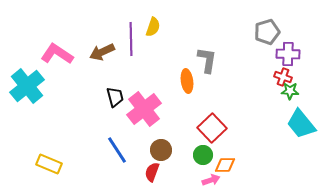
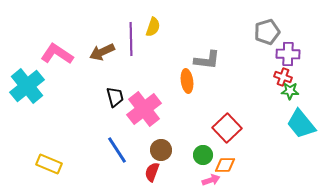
gray L-shape: rotated 88 degrees clockwise
red square: moved 15 px right
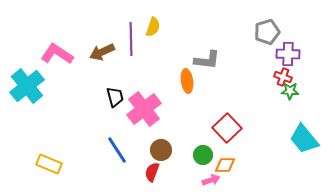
cyan trapezoid: moved 3 px right, 15 px down
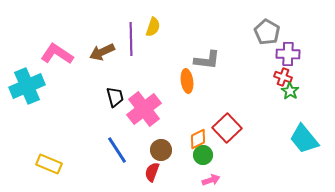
gray pentagon: rotated 25 degrees counterclockwise
cyan cross: rotated 16 degrees clockwise
green star: rotated 30 degrees clockwise
orange diamond: moved 27 px left, 26 px up; rotated 25 degrees counterclockwise
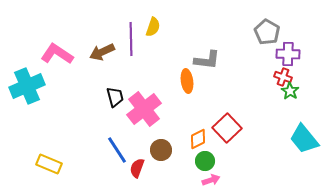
green circle: moved 2 px right, 6 px down
red semicircle: moved 15 px left, 4 px up
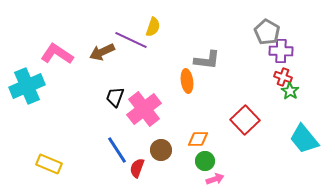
purple line: moved 1 px down; rotated 64 degrees counterclockwise
purple cross: moved 7 px left, 3 px up
black trapezoid: rotated 145 degrees counterclockwise
red square: moved 18 px right, 8 px up
orange diamond: rotated 25 degrees clockwise
pink arrow: moved 4 px right, 1 px up
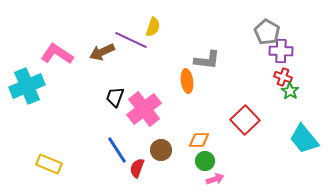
orange diamond: moved 1 px right, 1 px down
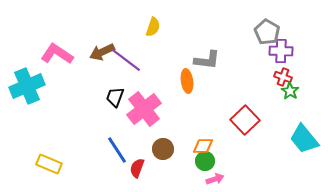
purple line: moved 5 px left, 20 px down; rotated 12 degrees clockwise
orange diamond: moved 4 px right, 6 px down
brown circle: moved 2 px right, 1 px up
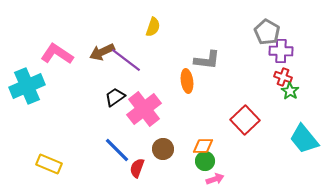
black trapezoid: rotated 35 degrees clockwise
blue line: rotated 12 degrees counterclockwise
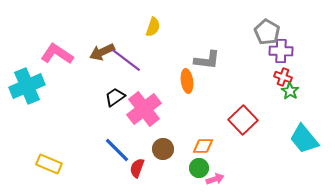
red square: moved 2 px left
green circle: moved 6 px left, 7 px down
